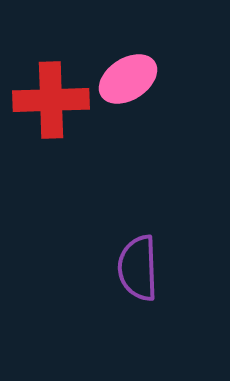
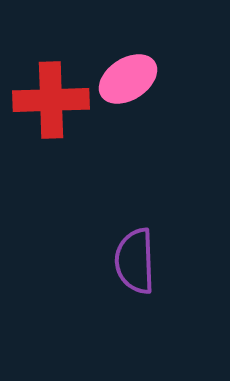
purple semicircle: moved 3 px left, 7 px up
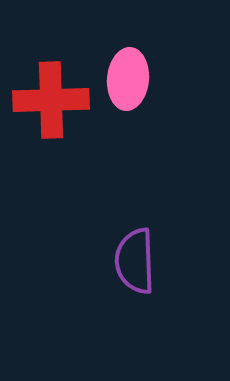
pink ellipse: rotated 52 degrees counterclockwise
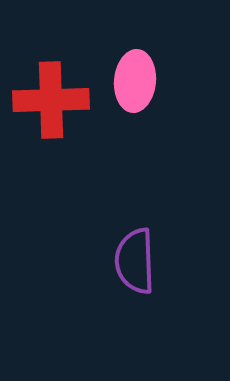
pink ellipse: moved 7 px right, 2 px down
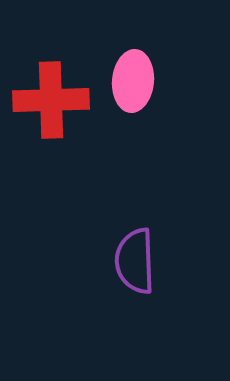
pink ellipse: moved 2 px left
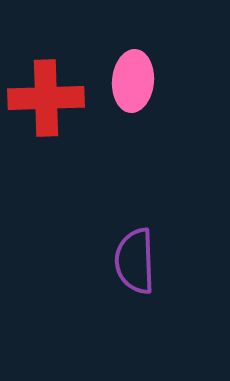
red cross: moved 5 px left, 2 px up
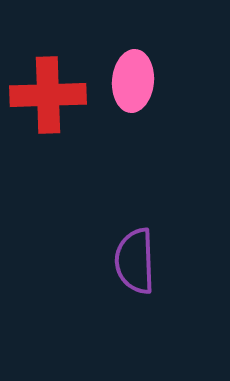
red cross: moved 2 px right, 3 px up
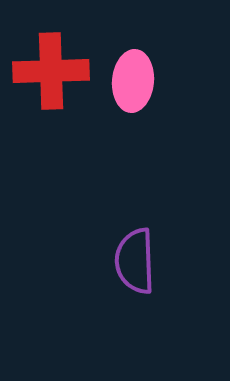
red cross: moved 3 px right, 24 px up
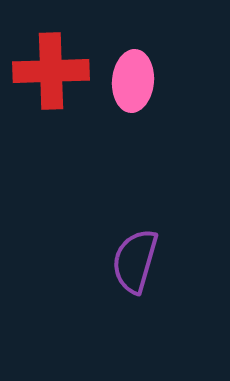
purple semicircle: rotated 18 degrees clockwise
